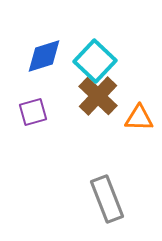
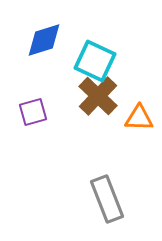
blue diamond: moved 16 px up
cyan square: rotated 18 degrees counterclockwise
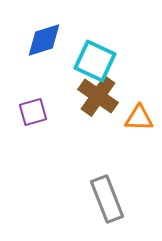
brown cross: rotated 9 degrees counterclockwise
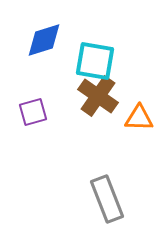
cyan square: rotated 15 degrees counterclockwise
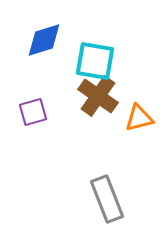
orange triangle: rotated 16 degrees counterclockwise
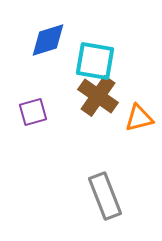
blue diamond: moved 4 px right
gray rectangle: moved 2 px left, 3 px up
